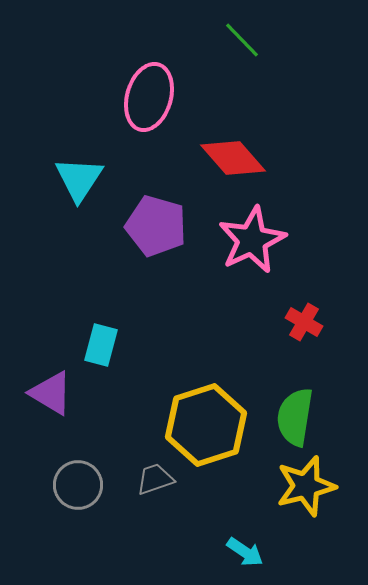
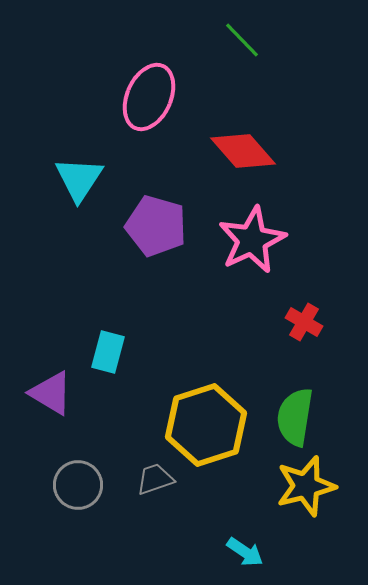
pink ellipse: rotated 8 degrees clockwise
red diamond: moved 10 px right, 7 px up
cyan rectangle: moved 7 px right, 7 px down
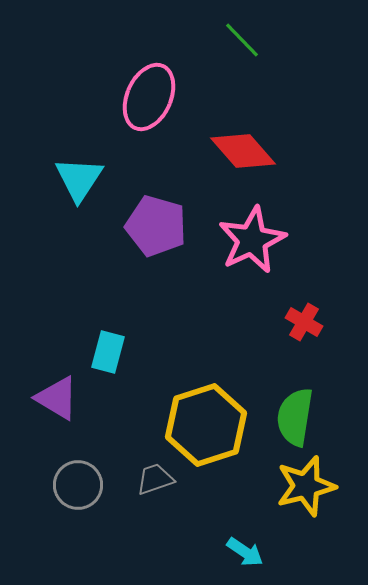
purple triangle: moved 6 px right, 5 px down
